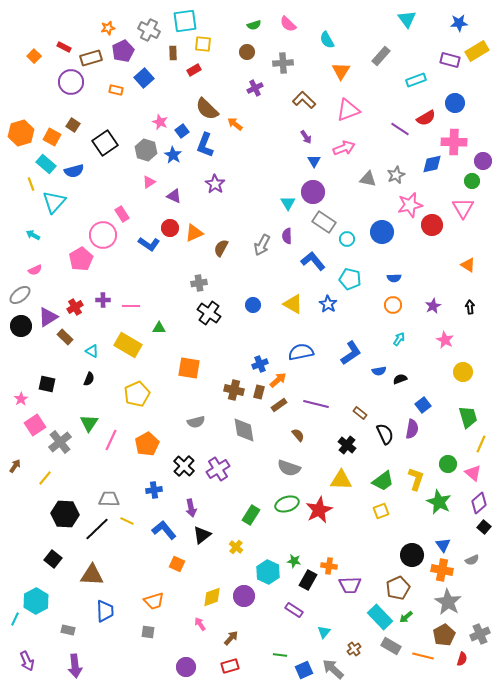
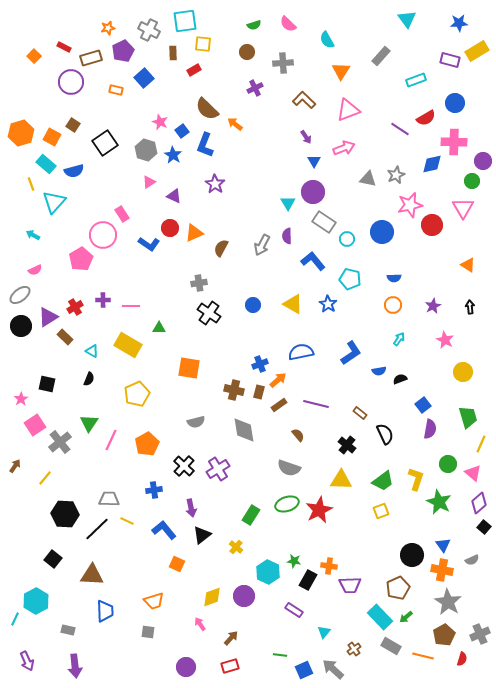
purple semicircle at (412, 429): moved 18 px right
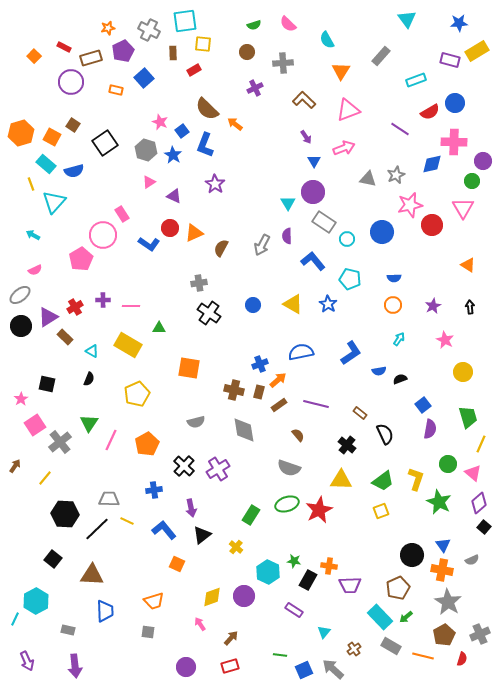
red semicircle at (426, 118): moved 4 px right, 6 px up
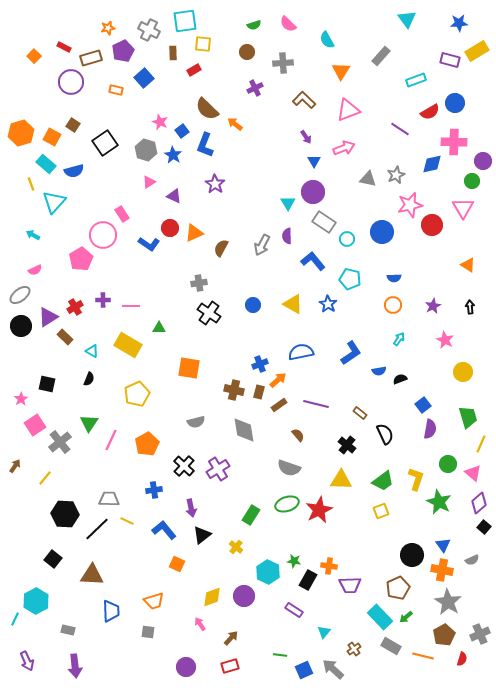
blue trapezoid at (105, 611): moved 6 px right
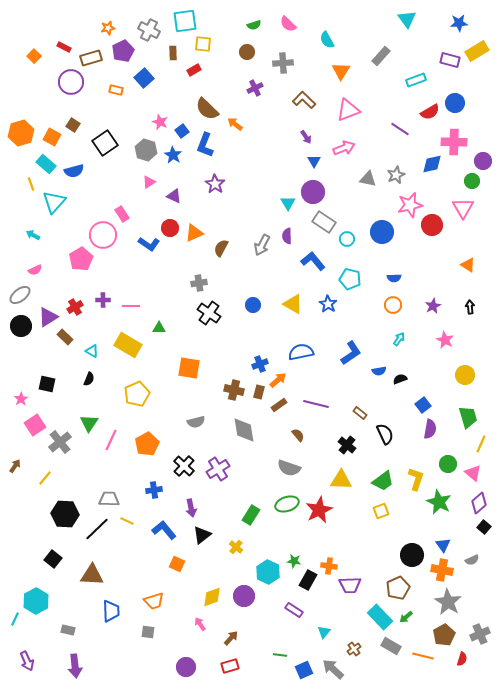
yellow circle at (463, 372): moved 2 px right, 3 px down
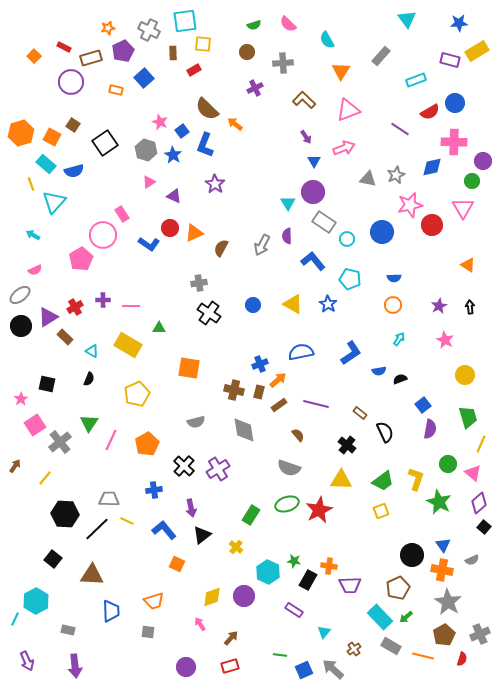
blue diamond at (432, 164): moved 3 px down
purple star at (433, 306): moved 6 px right
black semicircle at (385, 434): moved 2 px up
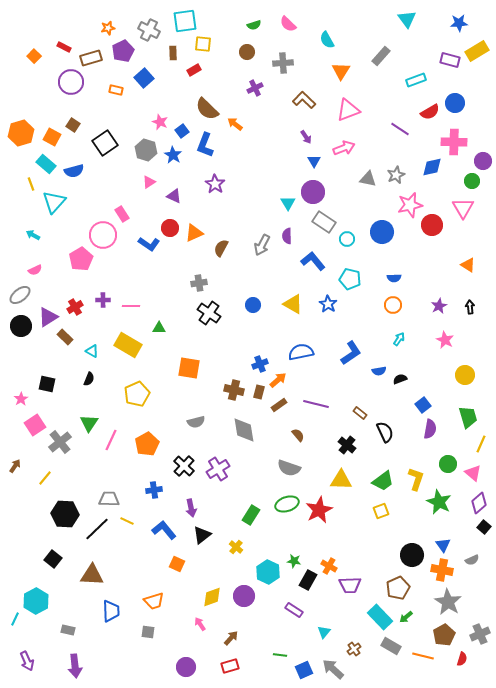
orange cross at (329, 566): rotated 21 degrees clockwise
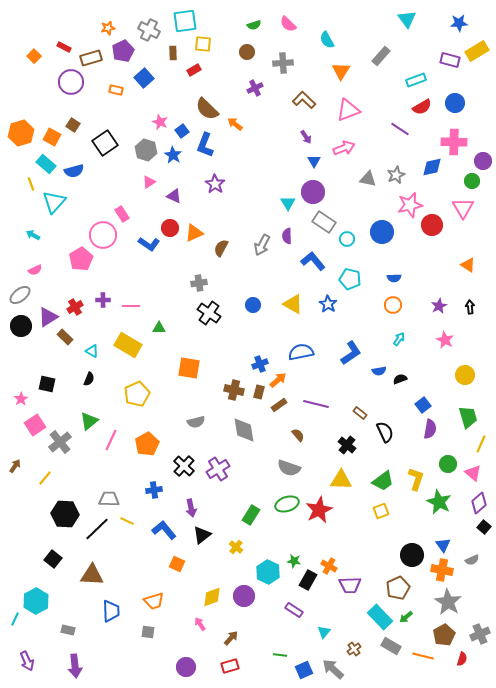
red semicircle at (430, 112): moved 8 px left, 5 px up
green triangle at (89, 423): moved 2 px up; rotated 18 degrees clockwise
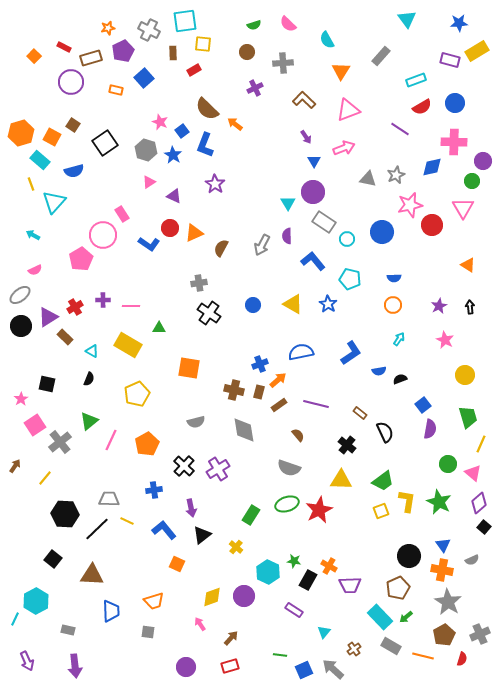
cyan rectangle at (46, 164): moved 6 px left, 4 px up
yellow L-shape at (416, 479): moved 9 px left, 22 px down; rotated 10 degrees counterclockwise
black circle at (412, 555): moved 3 px left, 1 px down
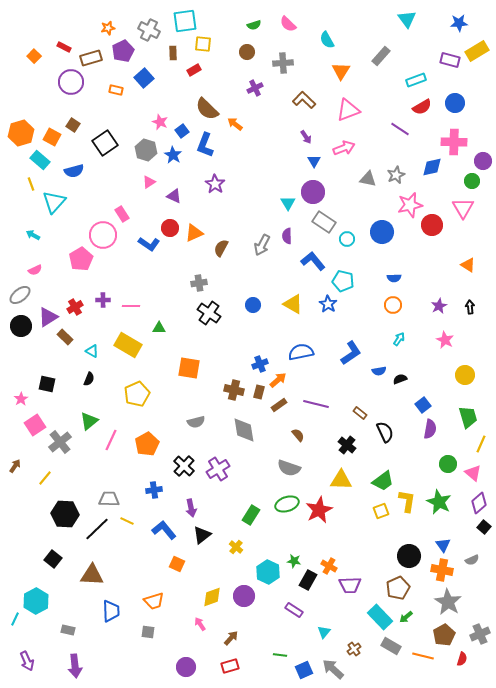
cyan pentagon at (350, 279): moved 7 px left, 2 px down
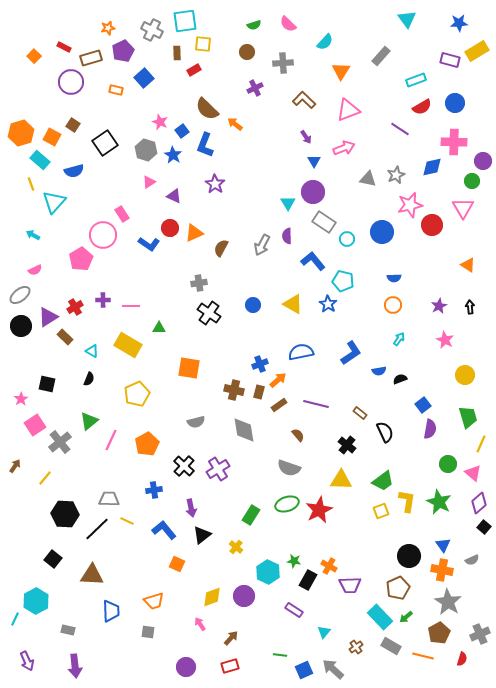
gray cross at (149, 30): moved 3 px right
cyan semicircle at (327, 40): moved 2 px left, 2 px down; rotated 108 degrees counterclockwise
brown rectangle at (173, 53): moved 4 px right
brown pentagon at (444, 635): moved 5 px left, 2 px up
brown cross at (354, 649): moved 2 px right, 2 px up
